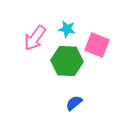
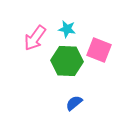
pink square: moved 2 px right, 5 px down
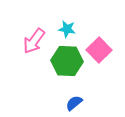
pink arrow: moved 1 px left, 3 px down
pink square: rotated 25 degrees clockwise
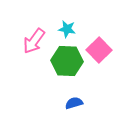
blue semicircle: rotated 24 degrees clockwise
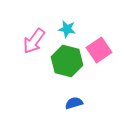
pink square: rotated 10 degrees clockwise
green hexagon: rotated 12 degrees clockwise
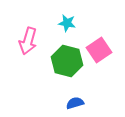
cyan star: moved 6 px up
pink arrow: moved 6 px left; rotated 20 degrees counterclockwise
blue semicircle: moved 1 px right
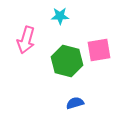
cyan star: moved 7 px left, 7 px up; rotated 12 degrees counterclockwise
pink arrow: moved 2 px left, 1 px up
pink square: rotated 25 degrees clockwise
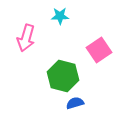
pink arrow: moved 2 px up
pink square: rotated 25 degrees counterclockwise
green hexagon: moved 4 px left, 15 px down
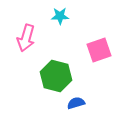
pink square: rotated 15 degrees clockwise
green hexagon: moved 7 px left
blue semicircle: moved 1 px right
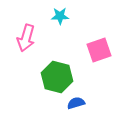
green hexagon: moved 1 px right, 1 px down
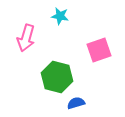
cyan star: rotated 12 degrees clockwise
